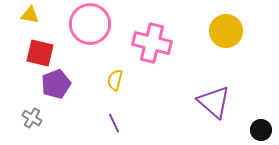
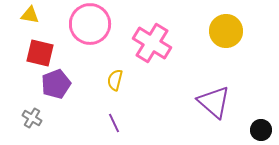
pink cross: rotated 18 degrees clockwise
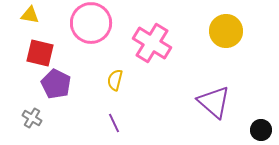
pink circle: moved 1 px right, 1 px up
purple pentagon: rotated 24 degrees counterclockwise
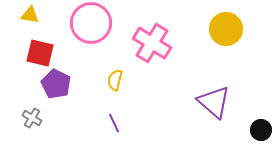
yellow circle: moved 2 px up
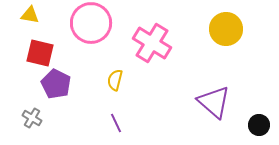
purple line: moved 2 px right
black circle: moved 2 px left, 5 px up
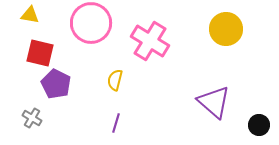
pink cross: moved 2 px left, 2 px up
purple line: rotated 42 degrees clockwise
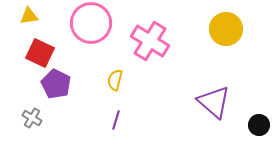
yellow triangle: moved 1 px left, 1 px down; rotated 18 degrees counterclockwise
red square: rotated 12 degrees clockwise
purple line: moved 3 px up
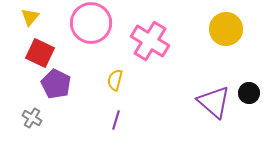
yellow triangle: moved 1 px right, 1 px down; rotated 42 degrees counterclockwise
black circle: moved 10 px left, 32 px up
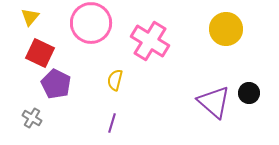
purple line: moved 4 px left, 3 px down
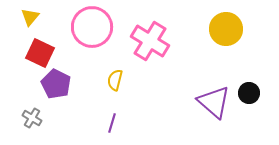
pink circle: moved 1 px right, 4 px down
